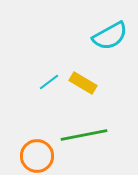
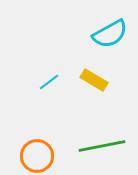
cyan semicircle: moved 2 px up
yellow rectangle: moved 11 px right, 3 px up
green line: moved 18 px right, 11 px down
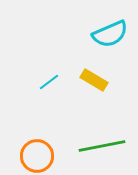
cyan semicircle: rotated 6 degrees clockwise
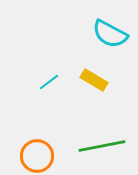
cyan semicircle: rotated 51 degrees clockwise
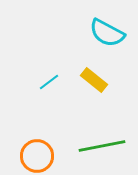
cyan semicircle: moved 3 px left, 1 px up
yellow rectangle: rotated 8 degrees clockwise
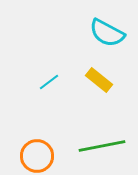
yellow rectangle: moved 5 px right
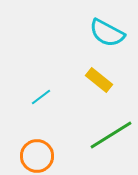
cyan line: moved 8 px left, 15 px down
green line: moved 9 px right, 11 px up; rotated 21 degrees counterclockwise
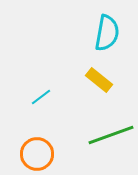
cyan semicircle: rotated 108 degrees counterclockwise
green line: rotated 12 degrees clockwise
orange circle: moved 2 px up
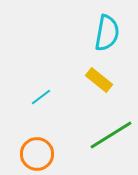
green line: rotated 12 degrees counterclockwise
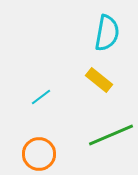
green line: rotated 9 degrees clockwise
orange circle: moved 2 px right
